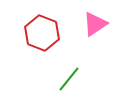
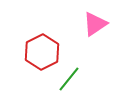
red hexagon: moved 19 px down; rotated 12 degrees clockwise
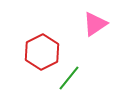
green line: moved 1 px up
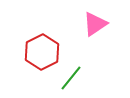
green line: moved 2 px right
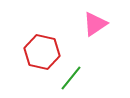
red hexagon: rotated 20 degrees counterclockwise
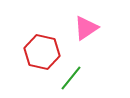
pink triangle: moved 9 px left, 4 px down
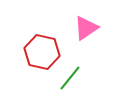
green line: moved 1 px left
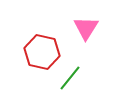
pink triangle: rotated 24 degrees counterclockwise
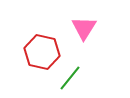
pink triangle: moved 2 px left
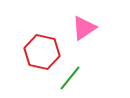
pink triangle: rotated 24 degrees clockwise
